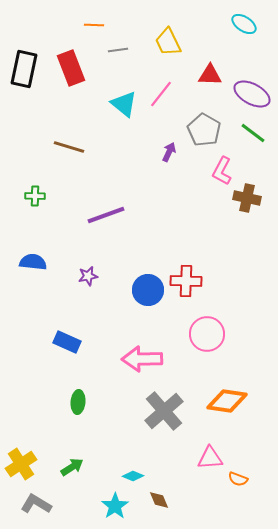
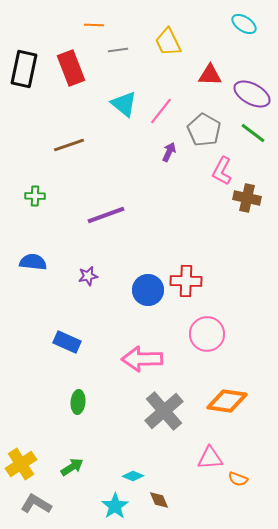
pink line: moved 17 px down
brown line: moved 2 px up; rotated 36 degrees counterclockwise
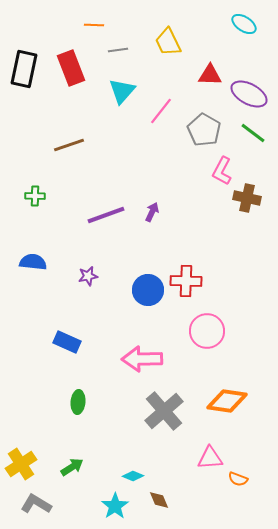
purple ellipse: moved 3 px left
cyan triangle: moved 2 px left, 13 px up; rotated 32 degrees clockwise
purple arrow: moved 17 px left, 60 px down
pink circle: moved 3 px up
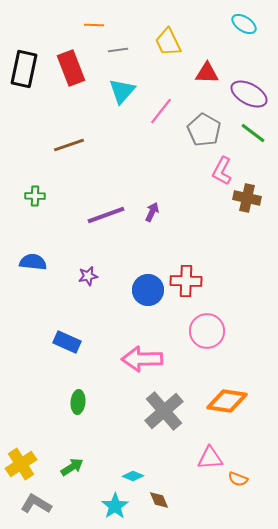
red triangle: moved 3 px left, 2 px up
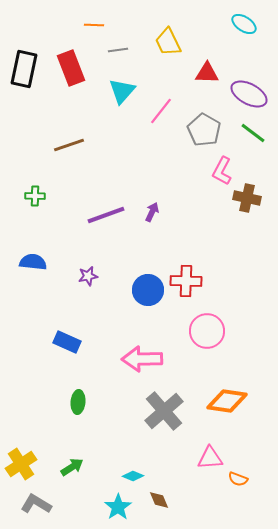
cyan star: moved 3 px right, 1 px down
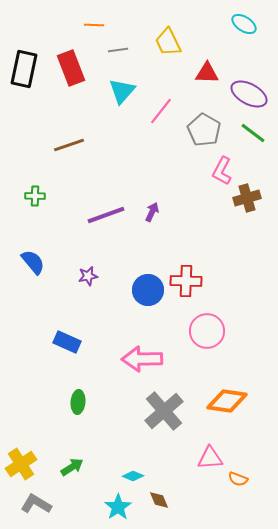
brown cross: rotated 28 degrees counterclockwise
blue semicircle: rotated 44 degrees clockwise
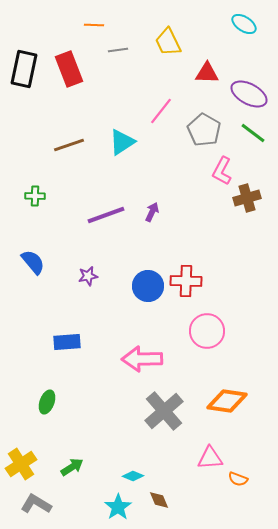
red rectangle: moved 2 px left, 1 px down
cyan triangle: moved 51 px down; rotated 16 degrees clockwise
blue circle: moved 4 px up
blue rectangle: rotated 28 degrees counterclockwise
green ellipse: moved 31 px left; rotated 15 degrees clockwise
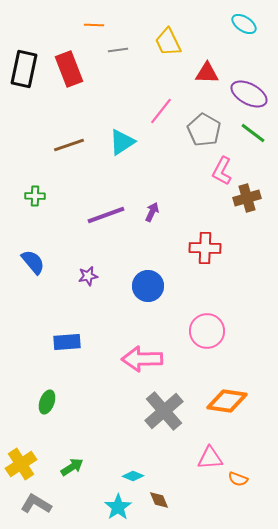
red cross: moved 19 px right, 33 px up
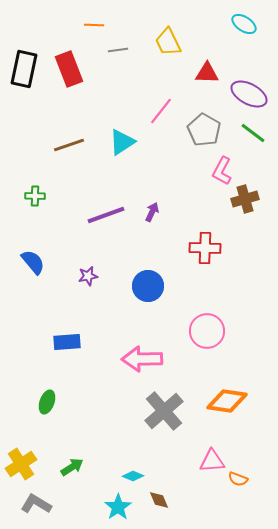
brown cross: moved 2 px left, 1 px down
pink triangle: moved 2 px right, 3 px down
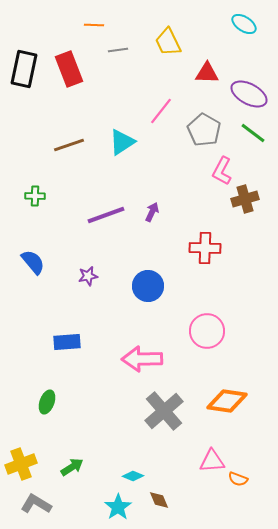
yellow cross: rotated 12 degrees clockwise
